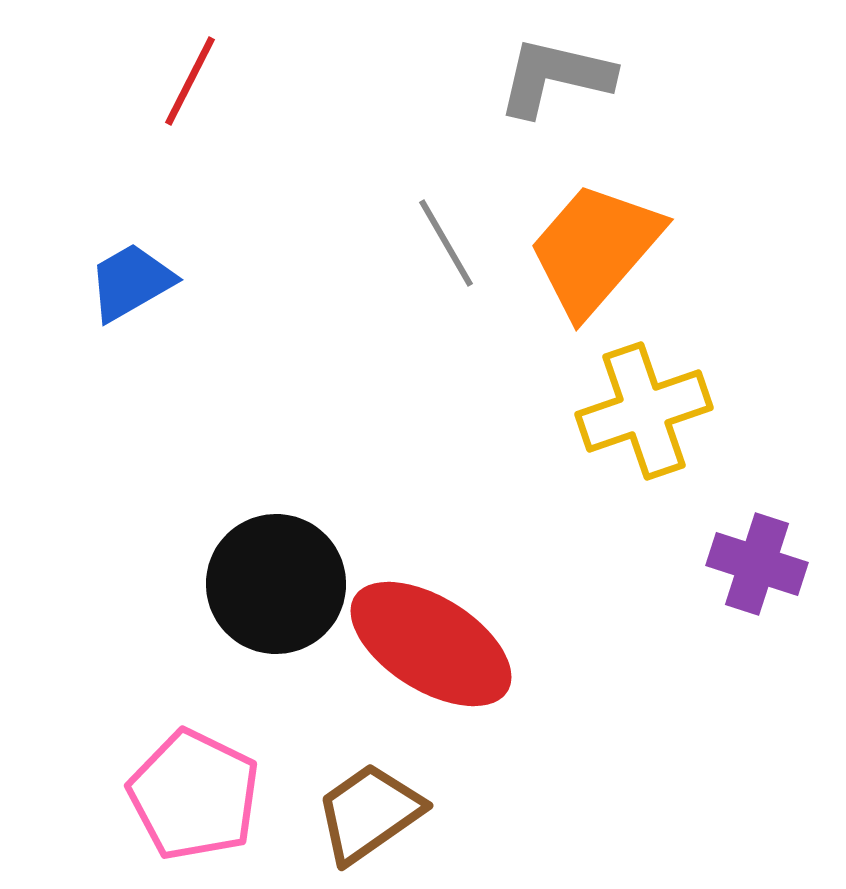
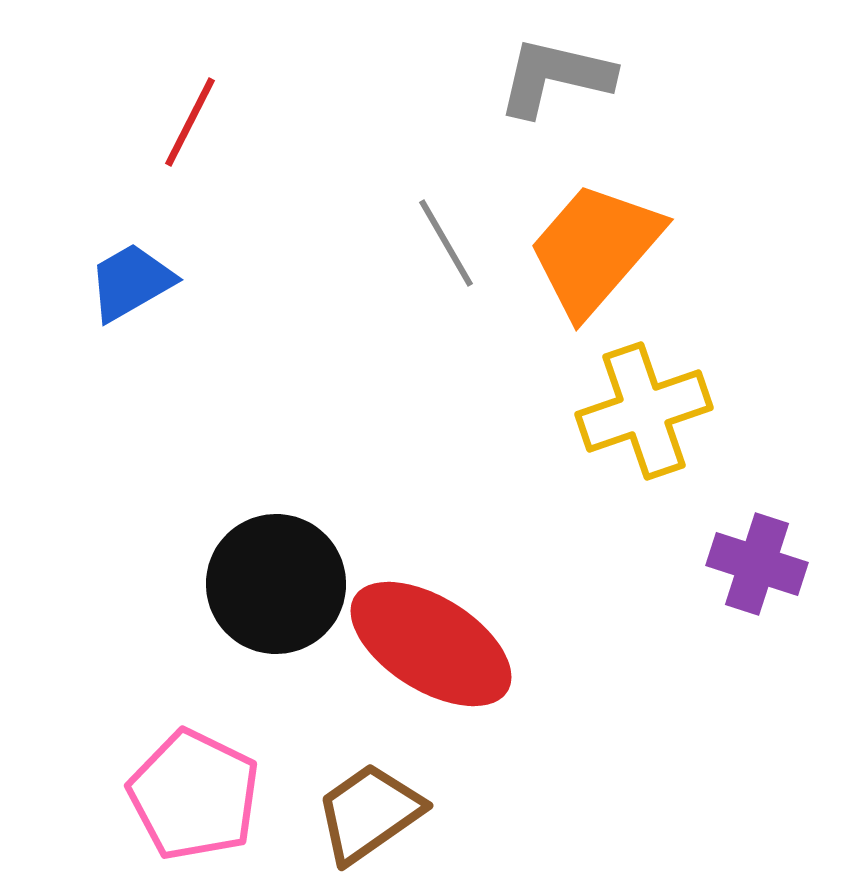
red line: moved 41 px down
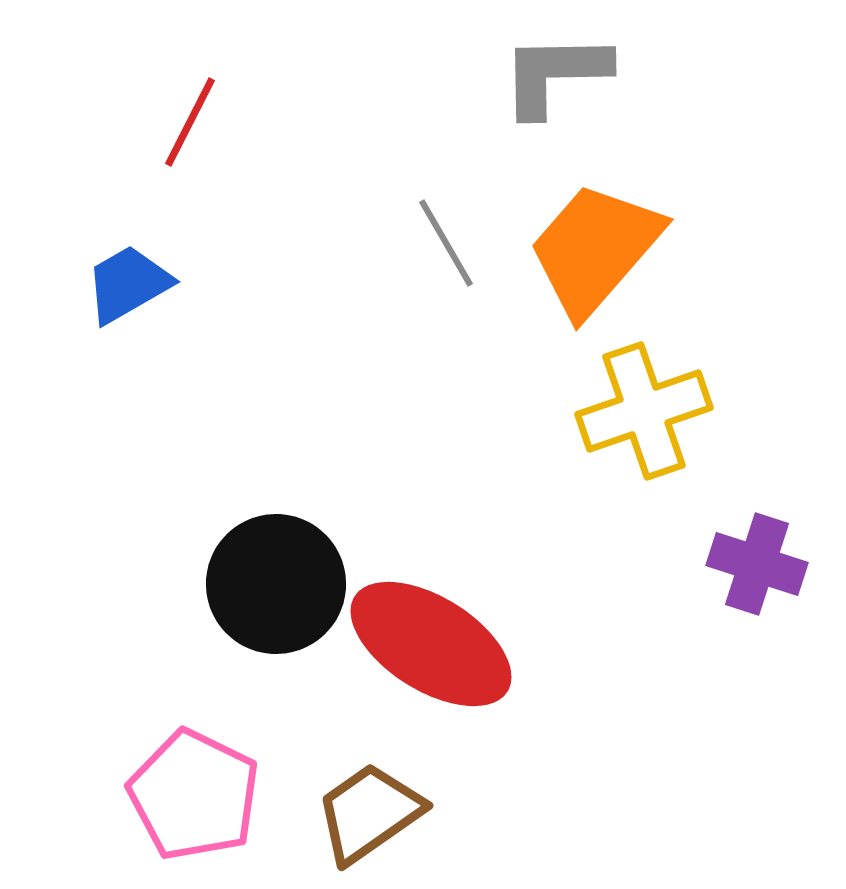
gray L-shape: moved 3 px up; rotated 14 degrees counterclockwise
blue trapezoid: moved 3 px left, 2 px down
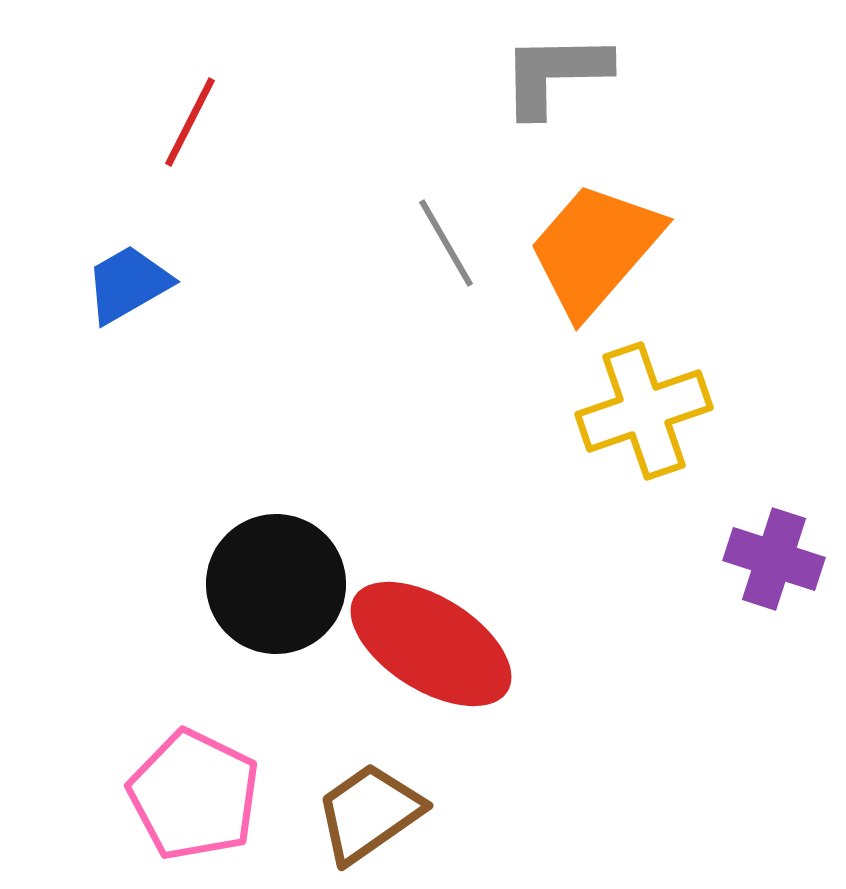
purple cross: moved 17 px right, 5 px up
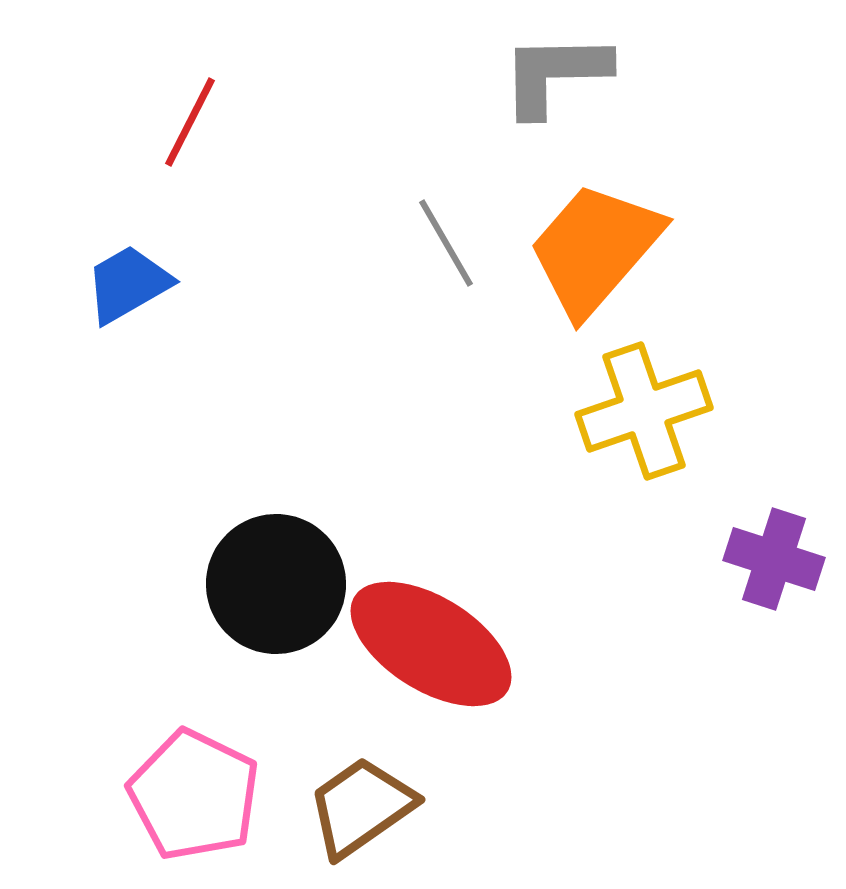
brown trapezoid: moved 8 px left, 6 px up
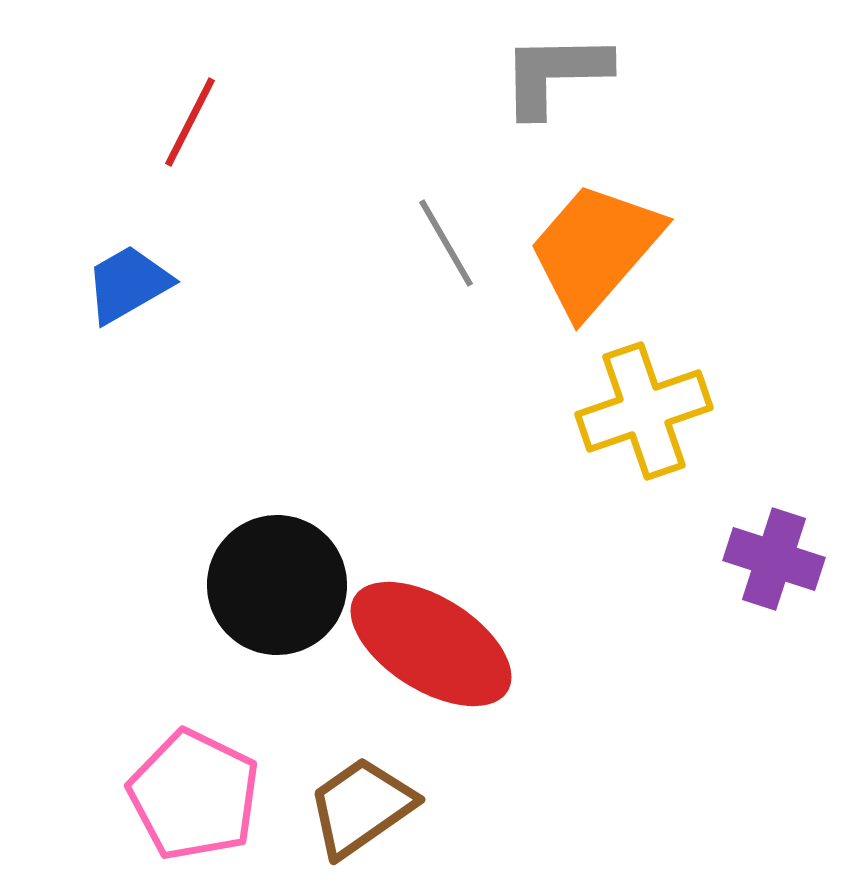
black circle: moved 1 px right, 1 px down
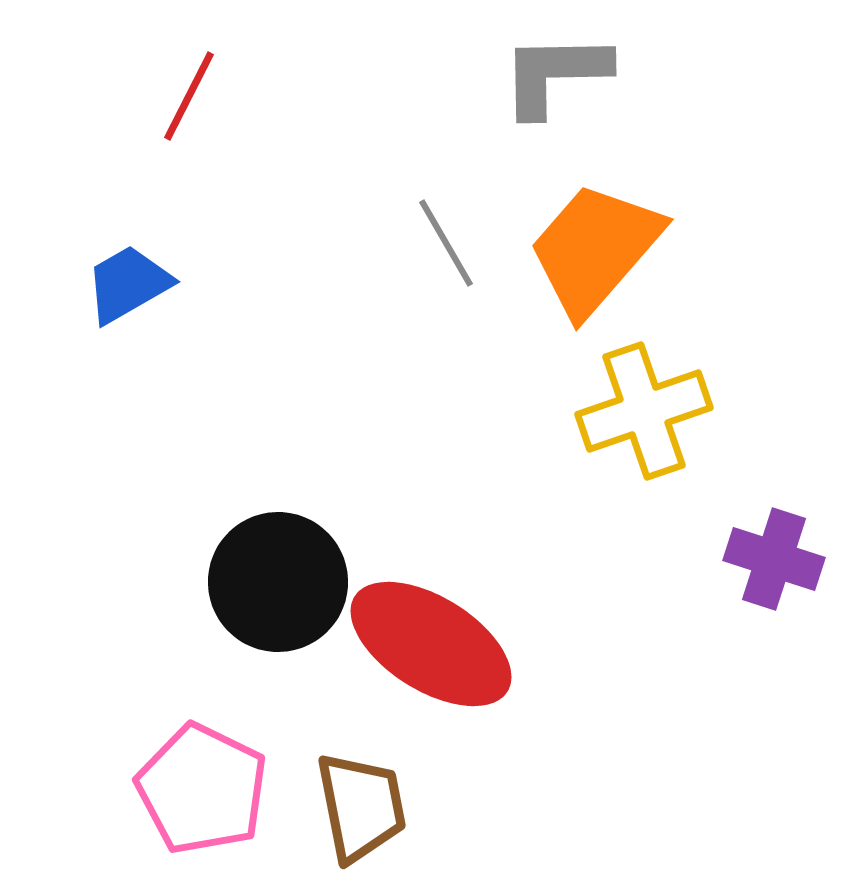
red line: moved 1 px left, 26 px up
black circle: moved 1 px right, 3 px up
pink pentagon: moved 8 px right, 6 px up
brown trapezoid: rotated 114 degrees clockwise
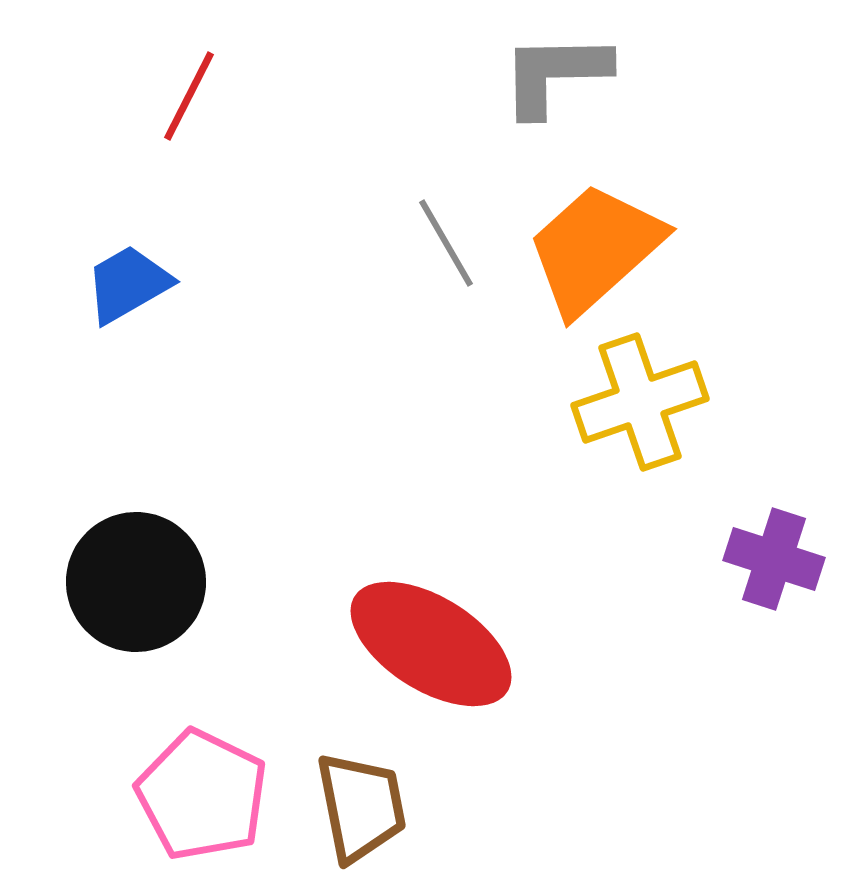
orange trapezoid: rotated 7 degrees clockwise
yellow cross: moved 4 px left, 9 px up
black circle: moved 142 px left
pink pentagon: moved 6 px down
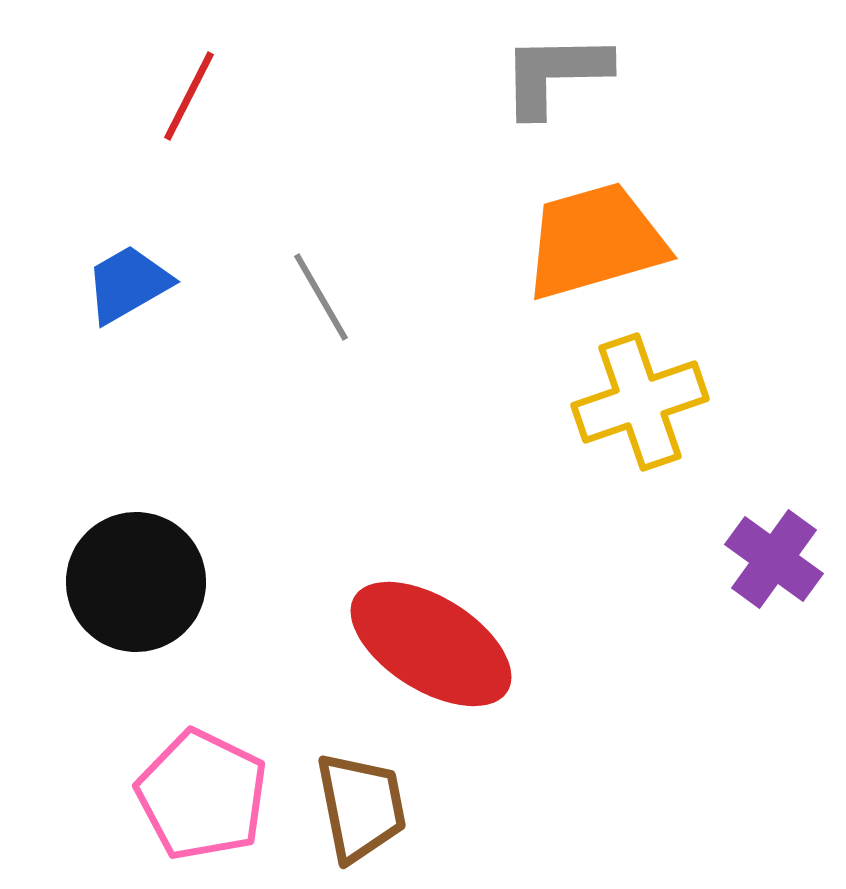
gray line: moved 125 px left, 54 px down
orange trapezoid: moved 8 px up; rotated 26 degrees clockwise
purple cross: rotated 18 degrees clockwise
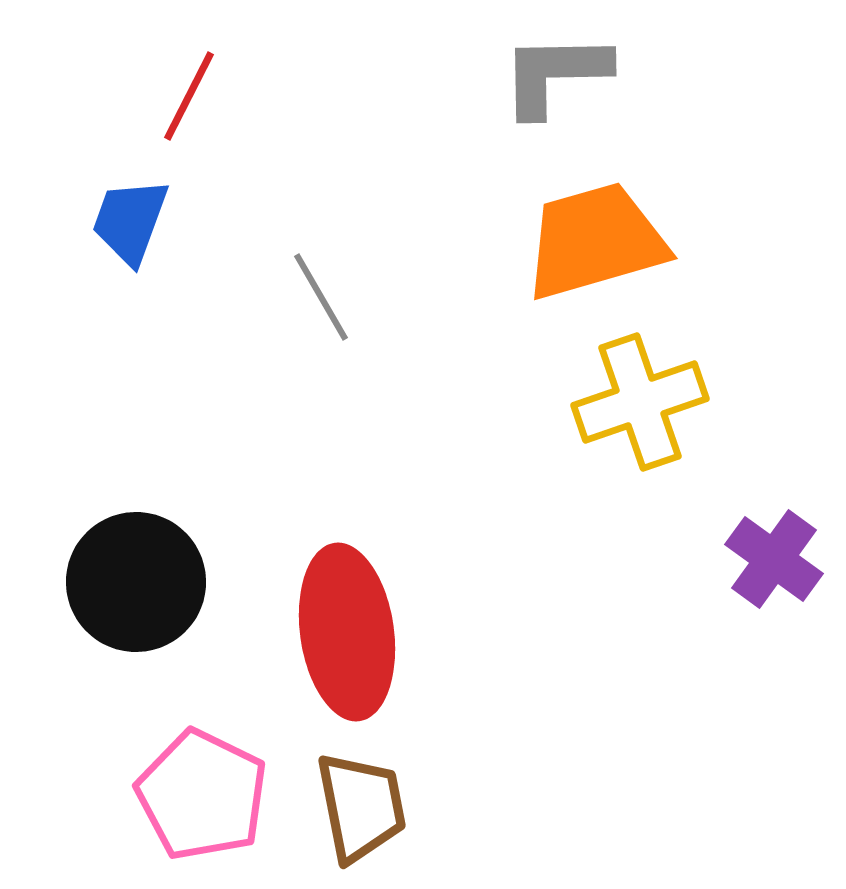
blue trapezoid: moved 2 px right, 63 px up; rotated 40 degrees counterclockwise
red ellipse: moved 84 px left, 12 px up; rotated 50 degrees clockwise
